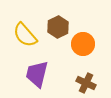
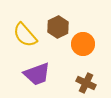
purple trapezoid: rotated 124 degrees counterclockwise
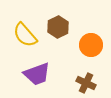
orange circle: moved 8 px right, 1 px down
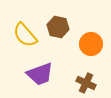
brown hexagon: rotated 20 degrees counterclockwise
orange circle: moved 1 px up
purple trapezoid: moved 3 px right
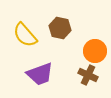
brown hexagon: moved 2 px right, 1 px down
orange circle: moved 4 px right, 7 px down
brown cross: moved 2 px right, 8 px up
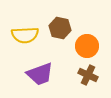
yellow semicircle: rotated 52 degrees counterclockwise
orange circle: moved 8 px left, 5 px up
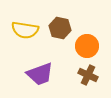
yellow semicircle: moved 5 px up; rotated 12 degrees clockwise
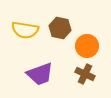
brown cross: moved 3 px left, 1 px up
